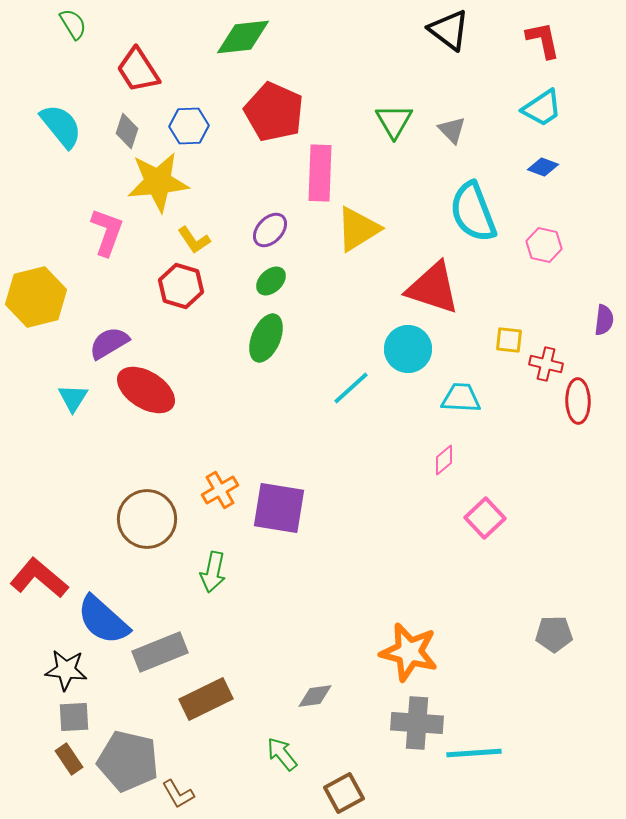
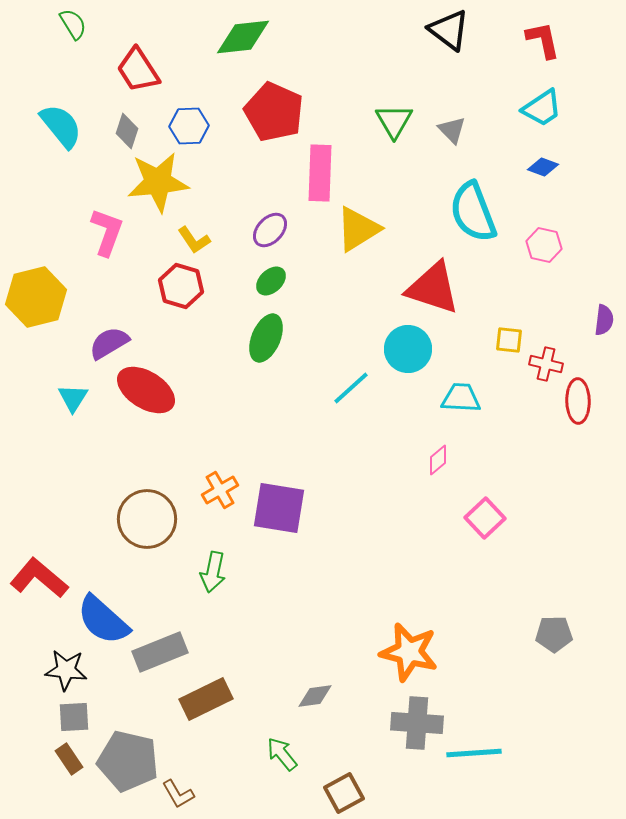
pink diamond at (444, 460): moved 6 px left
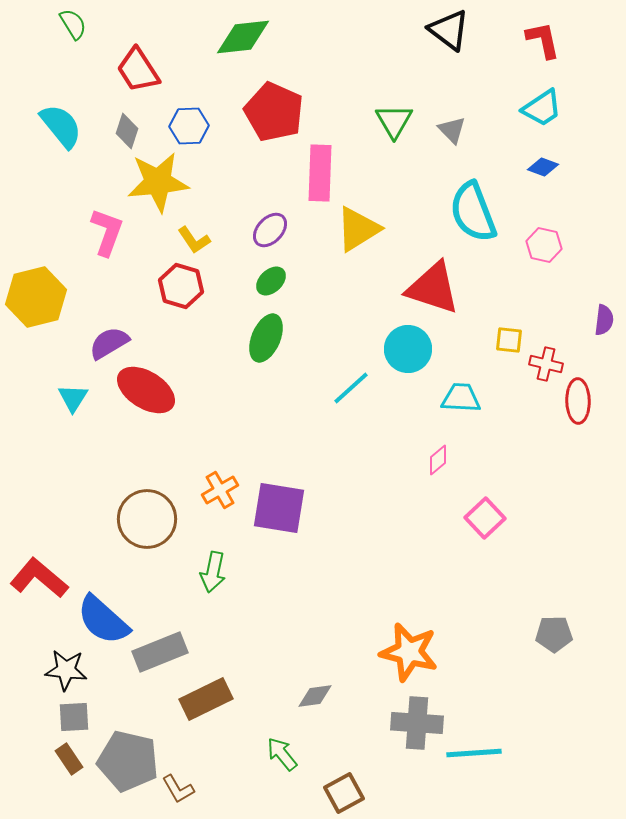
brown L-shape at (178, 794): moved 5 px up
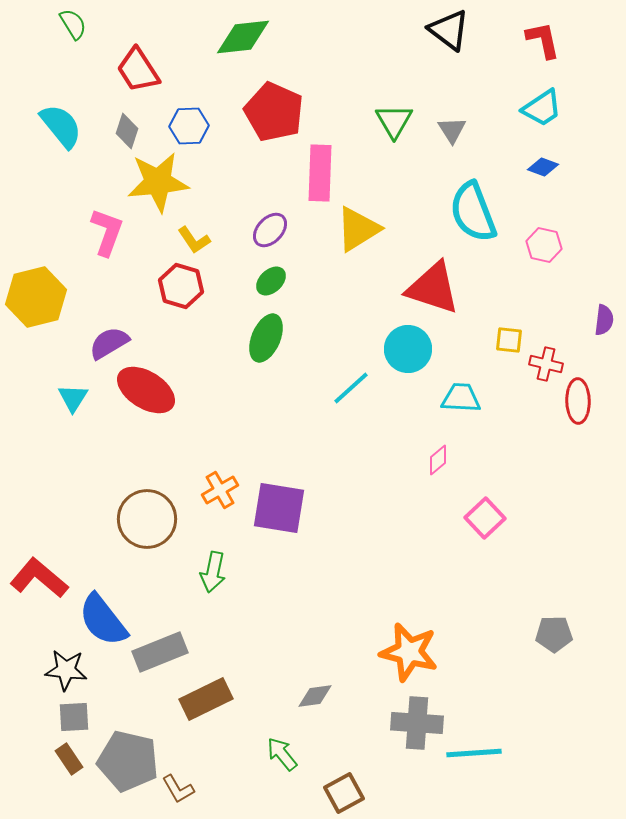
gray triangle at (452, 130): rotated 12 degrees clockwise
blue semicircle at (103, 620): rotated 10 degrees clockwise
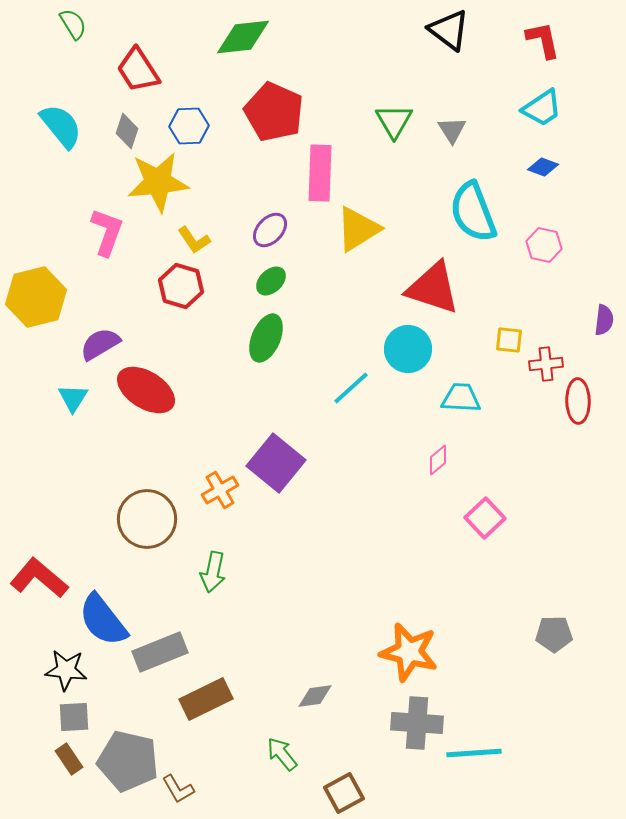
purple semicircle at (109, 343): moved 9 px left, 1 px down
red cross at (546, 364): rotated 20 degrees counterclockwise
purple square at (279, 508): moved 3 px left, 45 px up; rotated 30 degrees clockwise
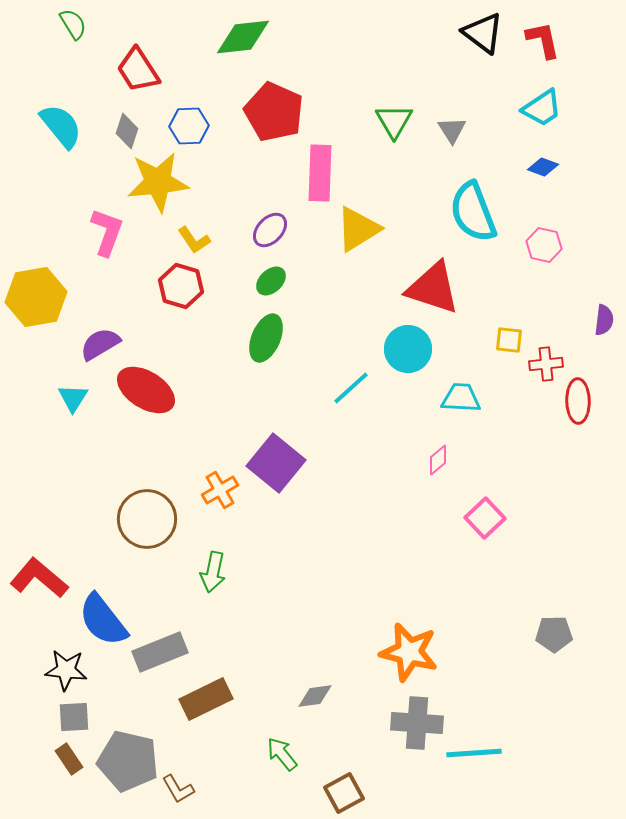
black triangle at (449, 30): moved 34 px right, 3 px down
yellow hexagon at (36, 297): rotated 4 degrees clockwise
